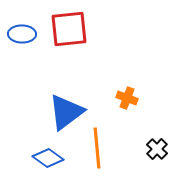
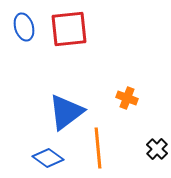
blue ellipse: moved 2 px right, 7 px up; rotated 72 degrees clockwise
orange line: moved 1 px right
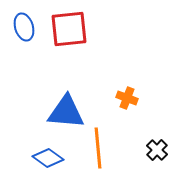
blue triangle: rotated 42 degrees clockwise
black cross: moved 1 px down
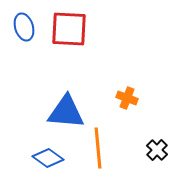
red square: rotated 9 degrees clockwise
